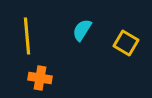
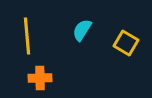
orange cross: rotated 10 degrees counterclockwise
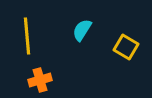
yellow square: moved 4 px down
orange cross: moved 2 px down; rotated 15 degrees counterclockwise
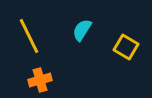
yellow line: moved 2 px right; rotated 21 degrees counterclockwise
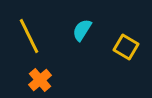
orange cross: rotated 25 degrees counterclockwise
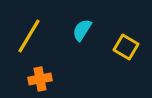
yellow line: rotated 57 degrees clockwise
orange cross: moved 1 px up; rotated 30 degrees clockwise
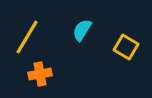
yellow line: moved 2 px left, 1 px down
orange cross: moved 5 px up
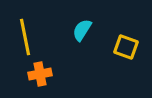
yellow line: moved 2 px left; rotated 42 degrees counterclockwise
yellow square: rotated 10 degrees counterclockwise
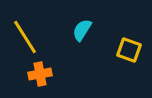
yellow line: rotated 21 degrees counterclockwise
yellow square: moved 3 px right, 3 px down
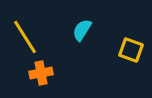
yellow square: moved 2 px right
orange cross: moved 1 px right, 1 px up
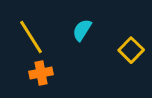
yellow line: moved 6 px right
yellow square: rotated 25 degrees clockwise
